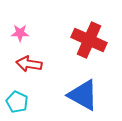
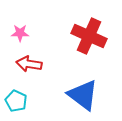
red cross: moved 4 px up
blue triangle: rotated 8 degrees clockwise
cyan pentagon: moved 1 px left, 1 px up
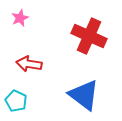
pink star: moved 15 px up; rotated 24 degrees counterclockwise
blue triangle: moved 1 px right
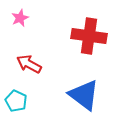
red cross: rotated 16 degrees counterclockwise
red arrow: rotated 20 degrees clockwise
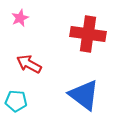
red cross: moved 1 px left, 2 px up
cyan pentagon: rotated 20 degrees counterclockwise
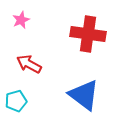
pink star: moved 1 px right, 2 px down
cyan pentagon: rotated 20 degrees counterclockwise
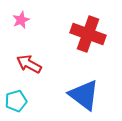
red cross: rotated 12 degrees clockwise
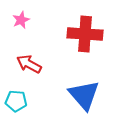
red cross: moved 3 px left; rotated 16 degrees counterclockwise
blue triangle: rotated 12 degrees clockwise
cyan pentagon: rotated 20 degrees clockwise
